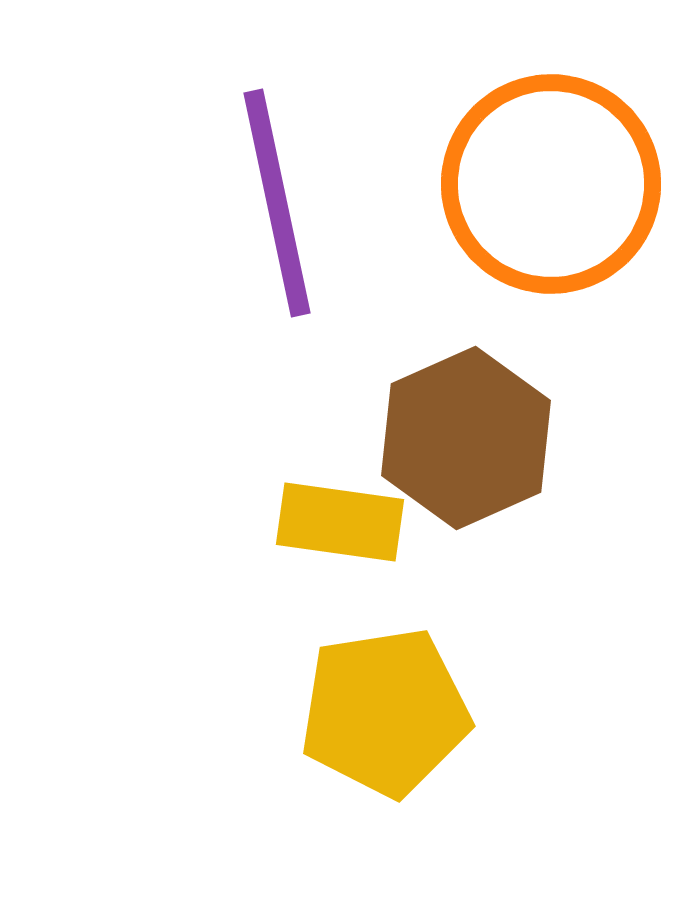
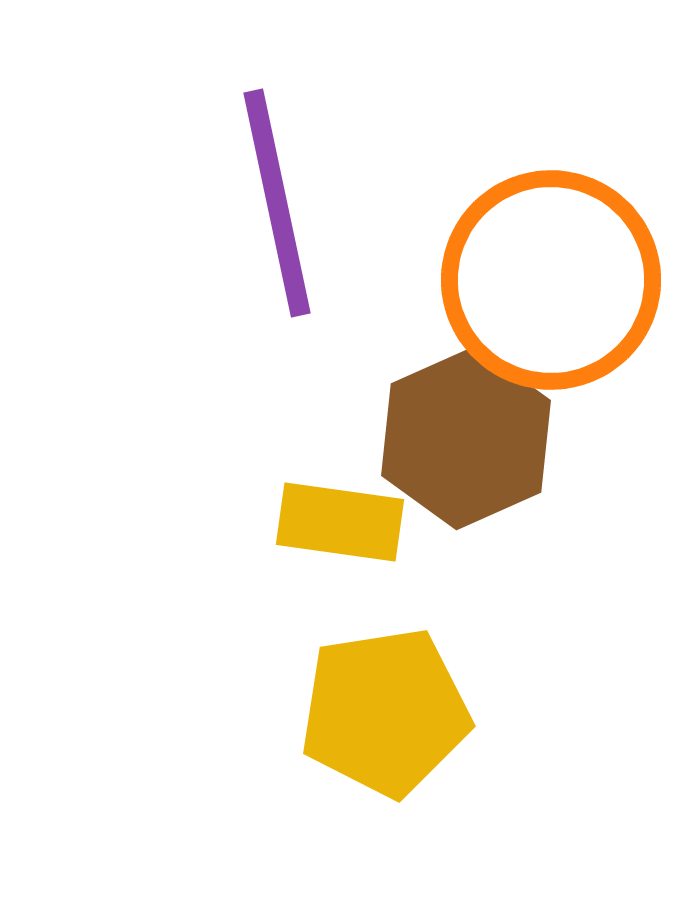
orange circle: moved 96 px down
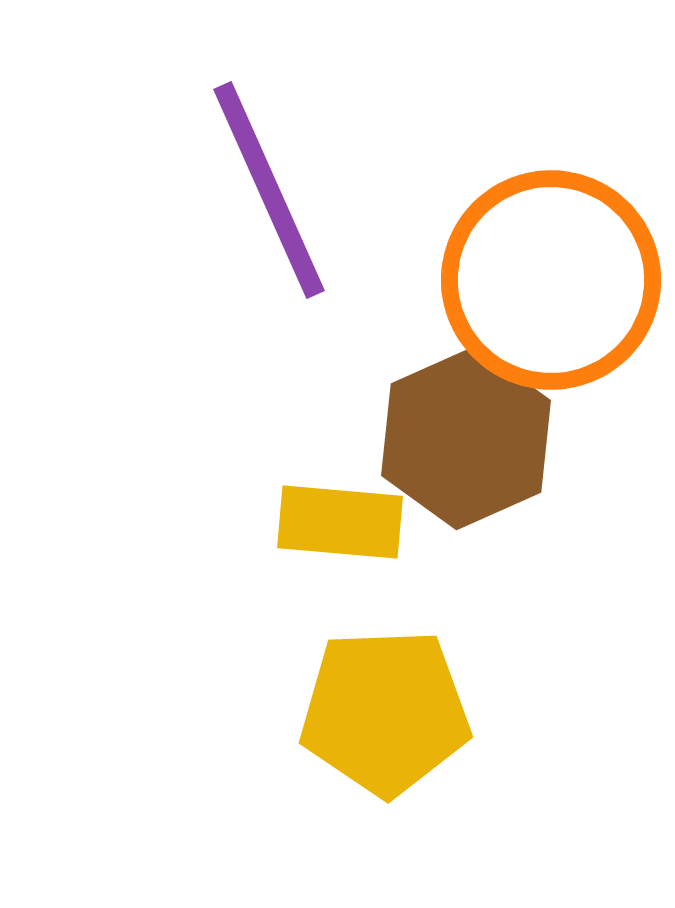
purple line: moved 8 px left, 13 px up; rotated 12 degrees counterclockwise
yellow rectangle: rotated 3 degrees counterclockwise
yellow pentagon: rotated 7 degrees clockwise
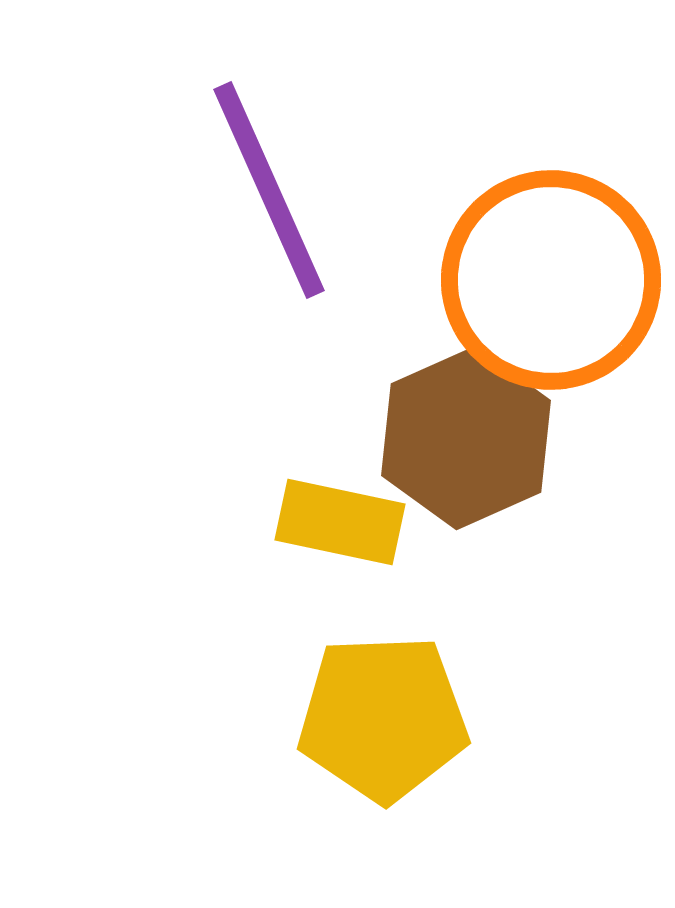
yellow rectangle: rotated 7 degrees clockwise
yellow pentagon: moved 2 px left, 6 px down
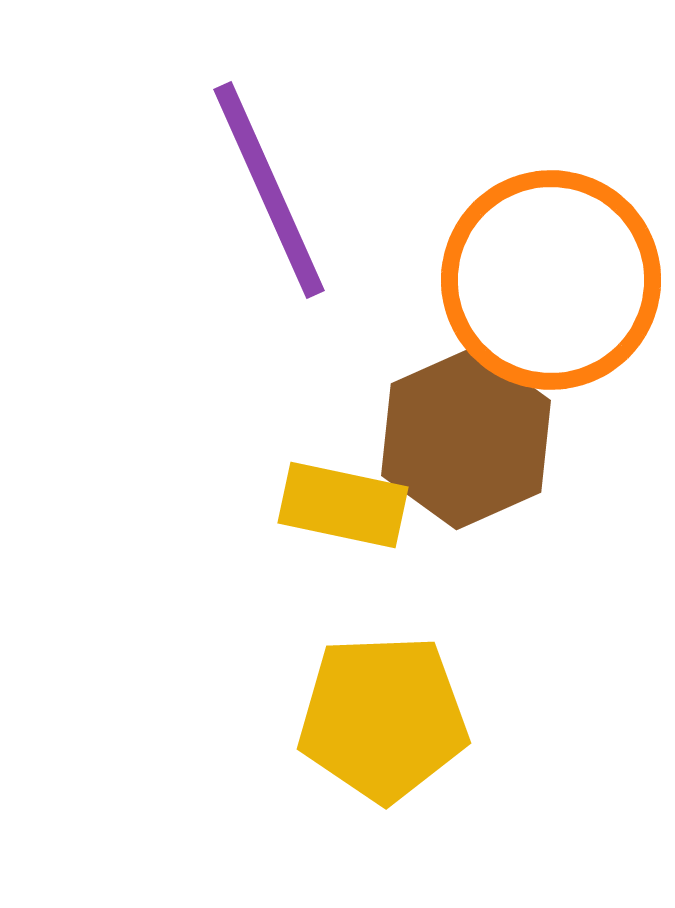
yellow rectangle: moved 3 px right, 17 px up
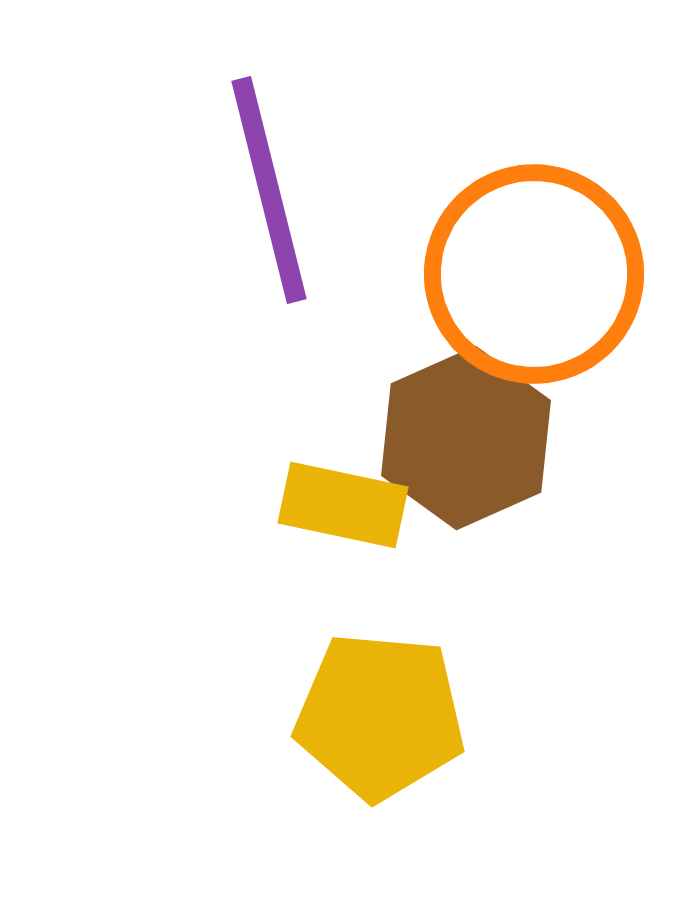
purple line: rotated 10 degrees clockwise
orange circle: moved 17 px left, 6 px up
yellow pentagon: moved 3 px left, 2 px up; rotated 7 degrees clockwise
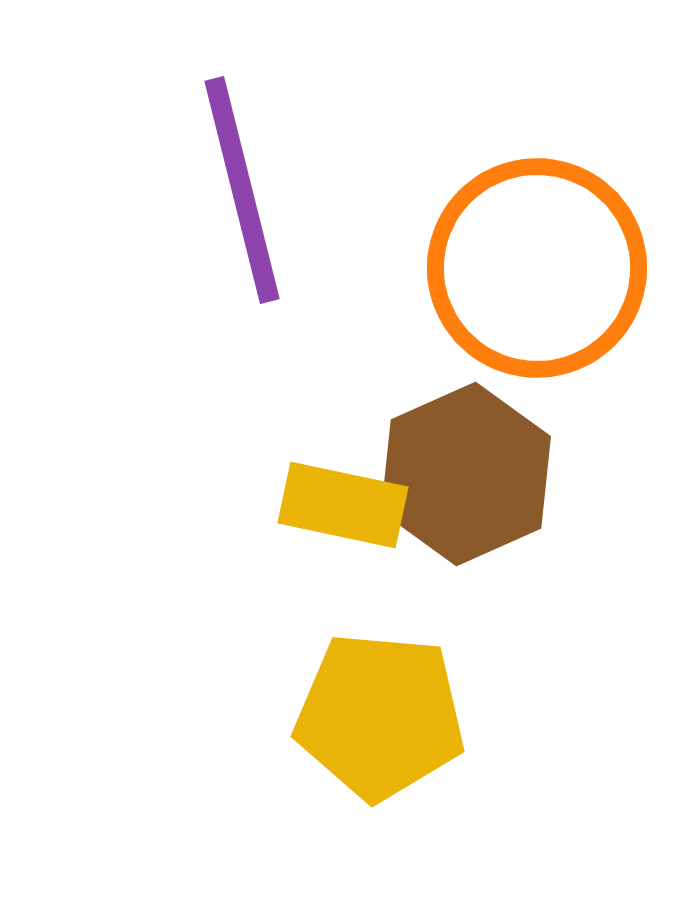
purple line: moved 27 px left
orange circle: moved 3 px right, 6 px up
brown hexagon: moved 36 px down
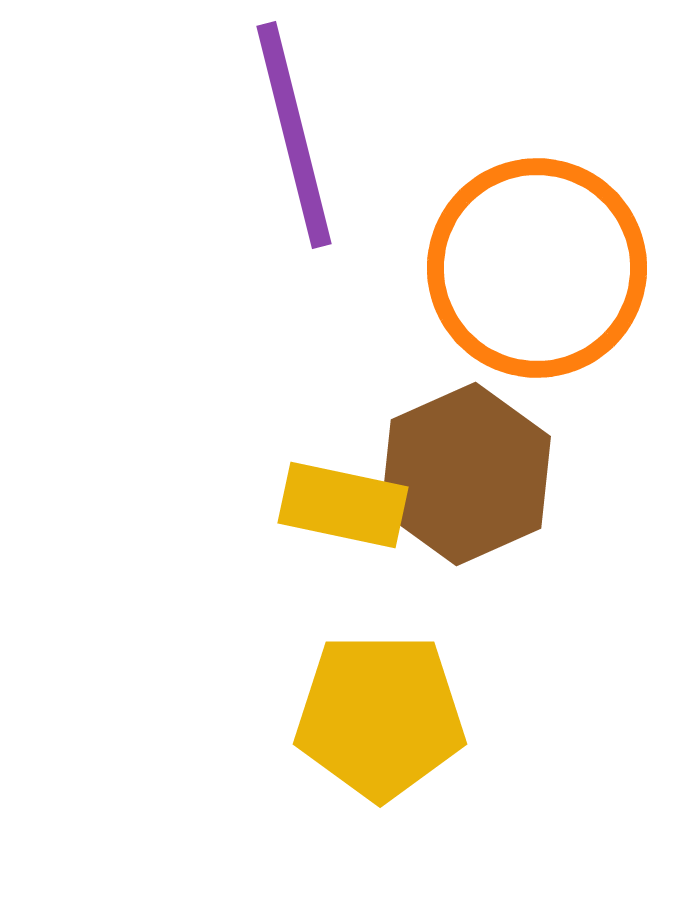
purple line: moved 52 px right, 55 px up
yellow pentagon: rotated 5 degrees counterclockwise
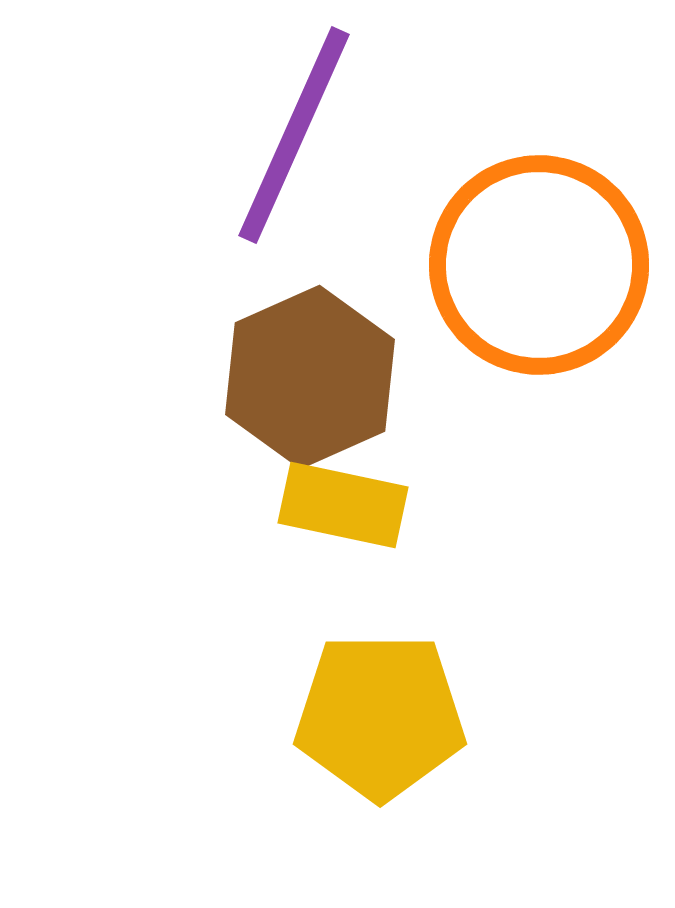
purple line: rotated 38 degrees clockwise
orange circle: moved 2 px right, 3 px up
brown hexagon: moved 156 px left, 97 px up
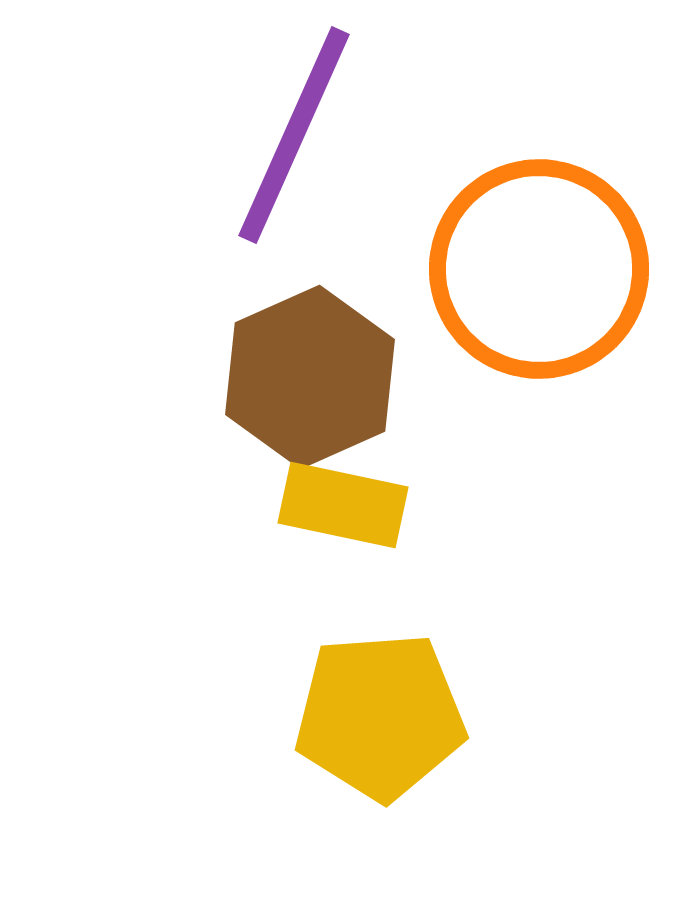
orange circle: moved 4 px down
yellow pentagon: rotated 4 degrees counterclockwise
